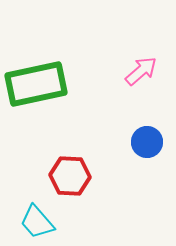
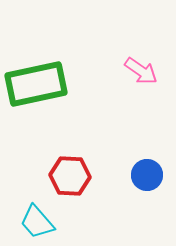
pink arrow: rotated 76 degrees clockwise
blue circle: moved 33 px down
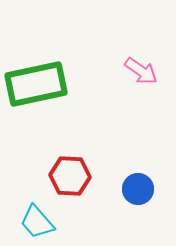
blue circle: moved 9 px left, 14 px down
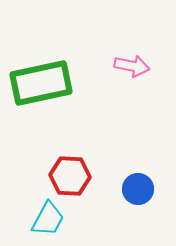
pink arrow: moved 9 px left, 5 px up; rotated 24 degrees counterclockwise
green rectangle: moved 5 px right, 1 px up
cyan trapezoid: moved 11 px right, 3 px up; rotated 111 degrees counterclockwise
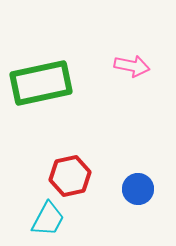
red hexagon: rotated 15 degrees counterclockwise
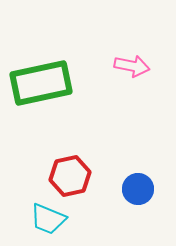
cyan trapezoid: rotated 84 degrees clockwise
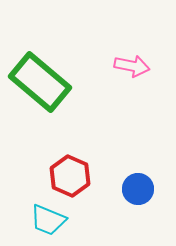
green rectangle: moved 1 px left, 1 px up; rotated 52 degrees clockwise
red hexagon: rotated 24 degrees counterclockwise
cyan trapezoid: moved 1 px down
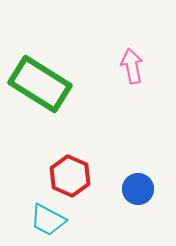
pink arrow: rotated 112 degrees counterclockwise
green rectangle: moved 2 px down; rotated 8 degrees counterclockwise
cyan trapezoid: rotated 6 degrees clockwise
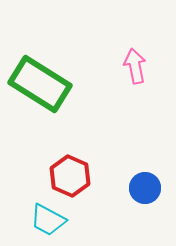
pink arrow: moved 3 px right
blue circle: moved 7 px right, 1 px up
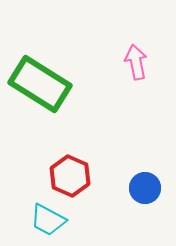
pink arrow: moved 1 px right, 4 px up
